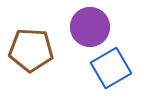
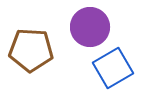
blue square: moved 2 px right
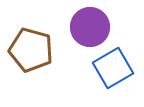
brown pentagon: rotated 12 degrees clockwise
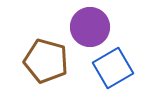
brown pentagon: moved 15 px right, 11 px down
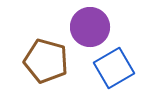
blue square: moved 1 px right
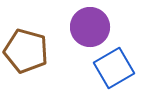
brown pentagon: moved 20 px left, 10 px up
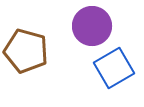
purple circle: moved 2 px right, 1 px up
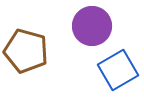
blue square: moved 4 px right, 2 px down
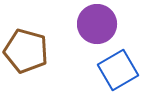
purple circle: moved 5 px right, 2 px up
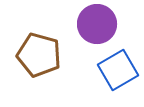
brown pentagon: moved 13 px right, 4 px down
